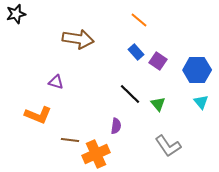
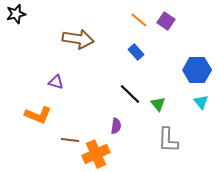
purple square: moved 8 px right, 40 px up
gray L-shape: moved 6 px up; rotated 36 degrees clockwise
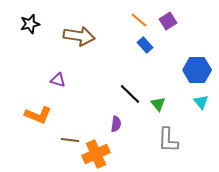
black star: moved 14 px right, 10 px down
purple square: moved 2 px right; rotated 24 degrees clockwise
brown arrow: moved 1 px right, 3 px up
blue rectangle: moved 9 px right, 7 px up
purple triangle: moved 2 px right, 2 px up
purple semicircle: moved 2 px up
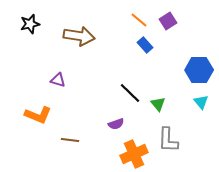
blue hexagon: moved 2 px right
black line: moved 1 px up
purple semicircle: rotated 63 degrees clockwise
orange cross: moved 38 px right
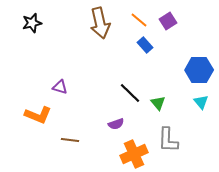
black star: moved 2 px right, 1 px up
brown arrow: moved 21 px right, 13 px up; rotated 68 degrees clockwise
purple triangle: moved 2 px right, 7 px down
green triangle: moved 1 px up
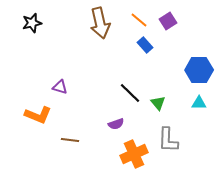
cyan triangle: moved 2 px left, 1 px down; rotated 49 degrees counterclockwise
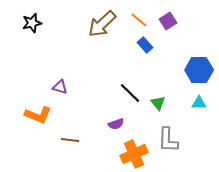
brown arrow: moved 2 px right, 1 px down; rotated 60 degrees clockwise
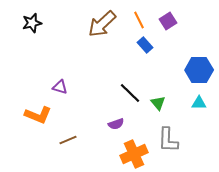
orange line: rotated 24 degrees clockwise
brown line: moved 2 px left; rotated 30 degrees counterclockwise
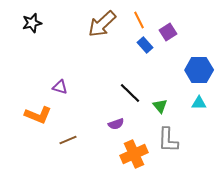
purple square: moved 11 px down
green triangle: moved 2 px right, 3 px down
